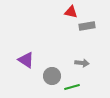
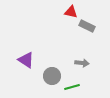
gray rectangle: rotated 35 degrees clockwise
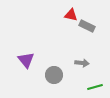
red triangle: moved 3 px down
purple triangle: rotated 18 degrees clockwise
gray circle: moved 2 px right, 1 px up
green line: moved 23 px right
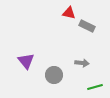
red triangle: moved 2 px left, 2 px up
purple triangle: moved 1 px down
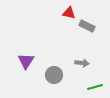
purple triangle: rotated 12 degrees clockwise
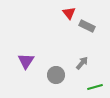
red triangle: rotated 40 degrees clockwise
gray arrow: rotated 56 degrees counterclockwise
gray circle: moved 2 px right
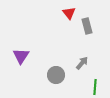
gray rectangle: rotated 49 degrees clockwise
purple triangle: moved 5 px left, 5 px up
green line: rotated 70 degrees counterclockwise
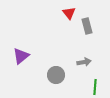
purple triangle: rotated 18 degrees clockwise
gray arrow: moved 2 px right, 1 px up; rotated 40 degrees clockwise
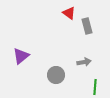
red triangle: rotated 16 degrees counterclockwise
